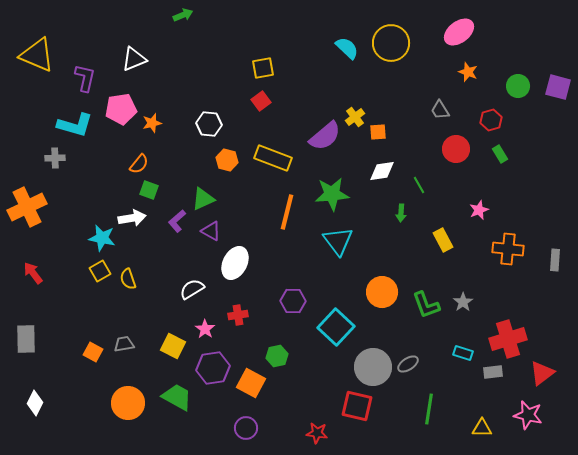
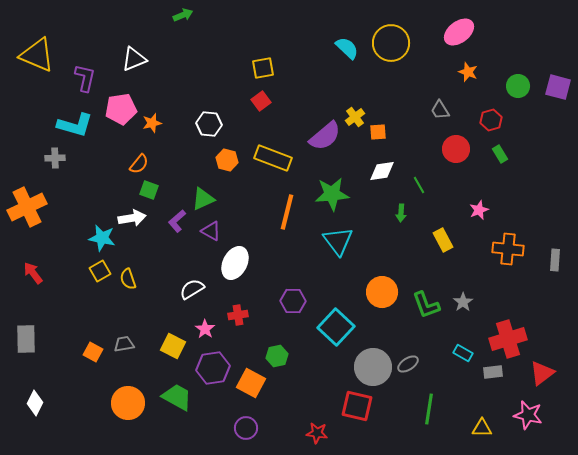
cyan rectangle at (463, 353): rotated 12 degrees clockwise
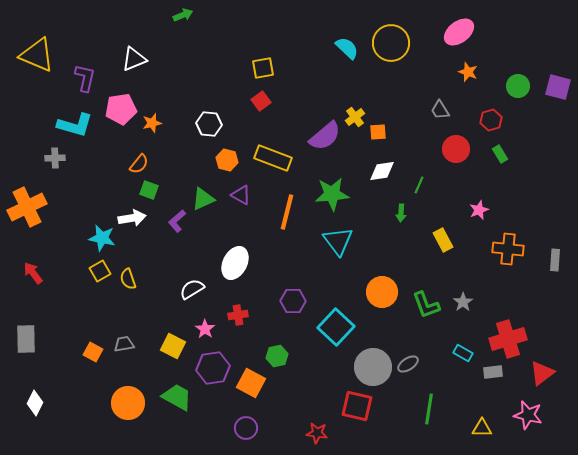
green line at (419, 185): rotated 54 degrees clockwise
purple triangle at (211, 231): moved 30 px right, 36 px up
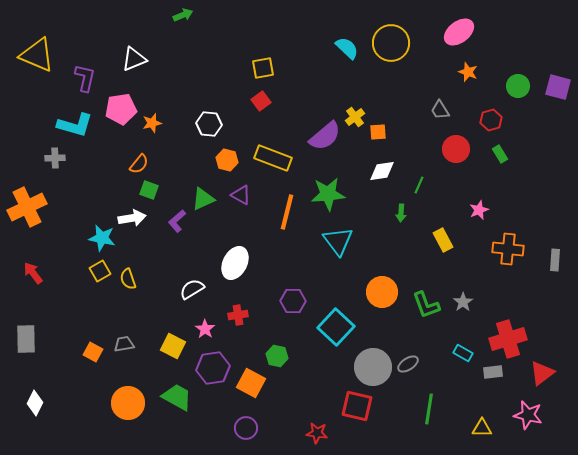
green star at (332, 194): moved 4 px left
green hexagon at (277, 356): rotated 25 degrees clockwise
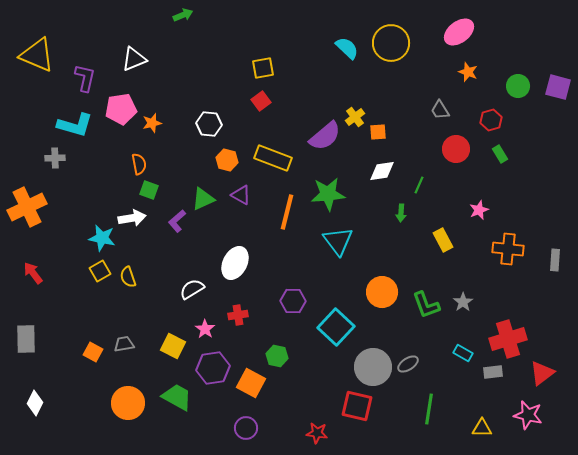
orange semicircle at (139, 164): rotated 50 degrees counterclockwise
yellow semicircle at (128, 279): moved 2 px up
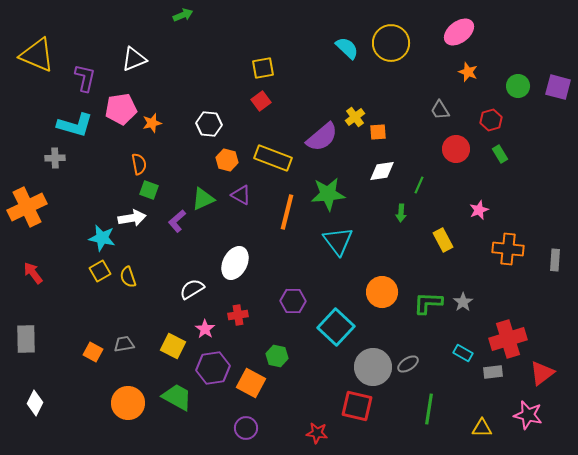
purple semicircle at (325, 136): moved 3 px left, 1 px down
green L-shape at (426, 305): moved 2 px right, 2 px up; rotated 112 degrees clockwise
